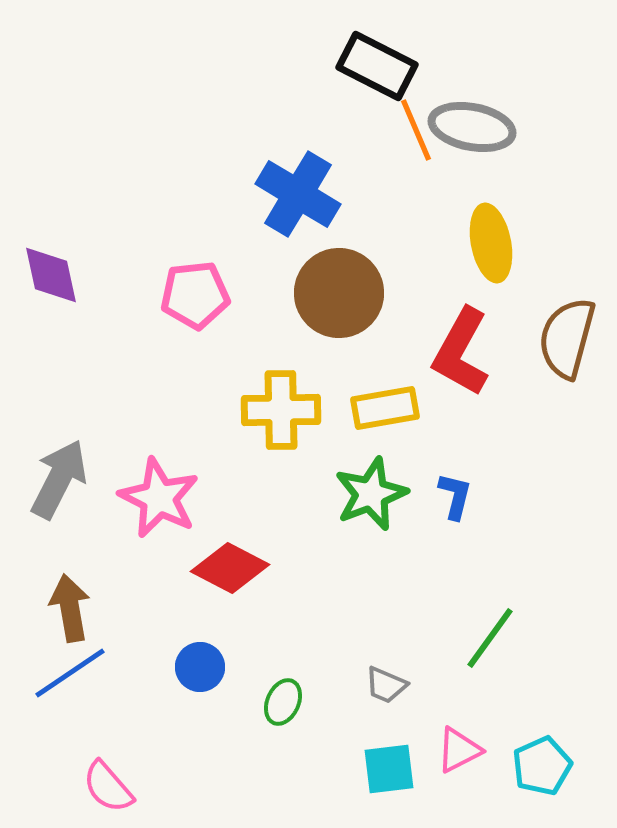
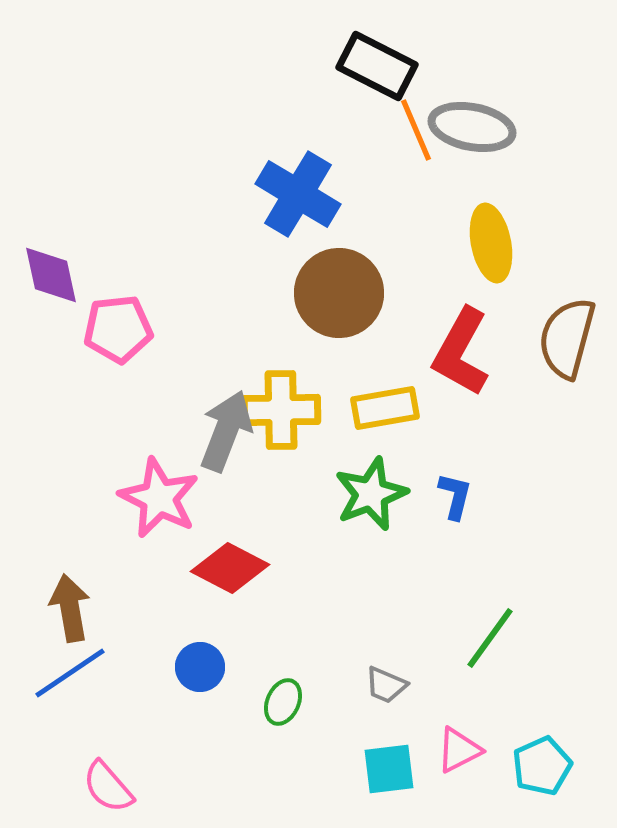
pink pentagon: moved 77 px left, 34 px down
gray arrow: moved 167 px right, 48 px up; rotated 6 degrees counterclockwise
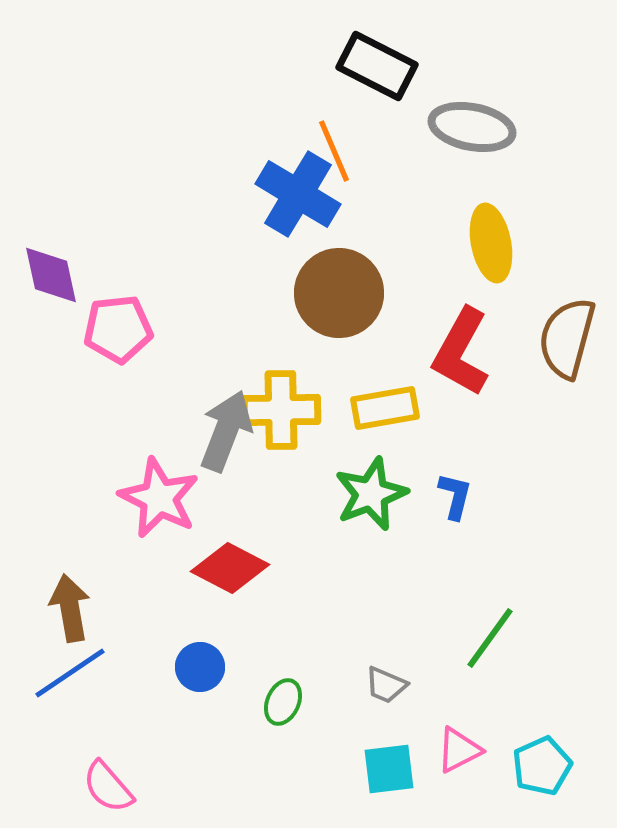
orange line: moved 82 px left, 21 px down
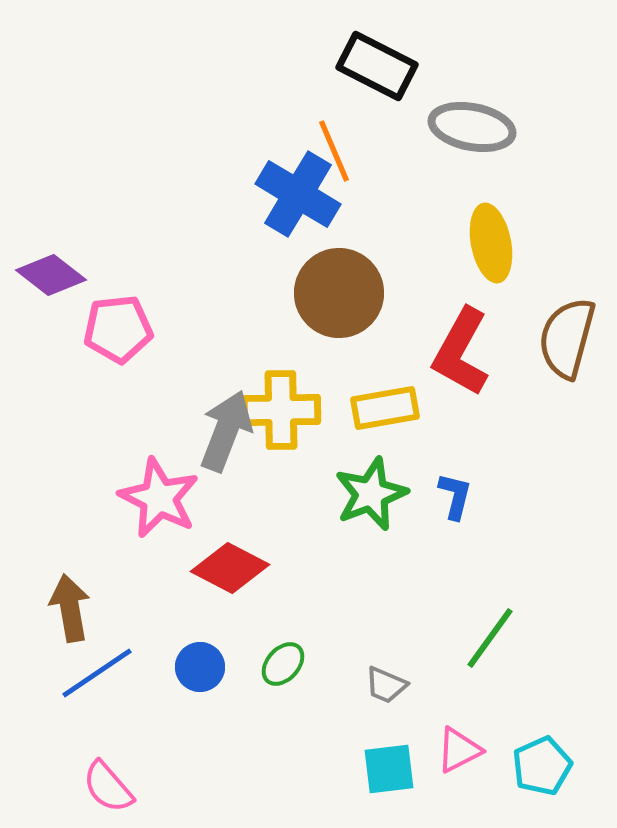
purple diamond: rotated 40 degrees counterclockwise
blue line: moved 27 px right
green ellipse: moved 38 px up; rotated 18 degrees clockwise
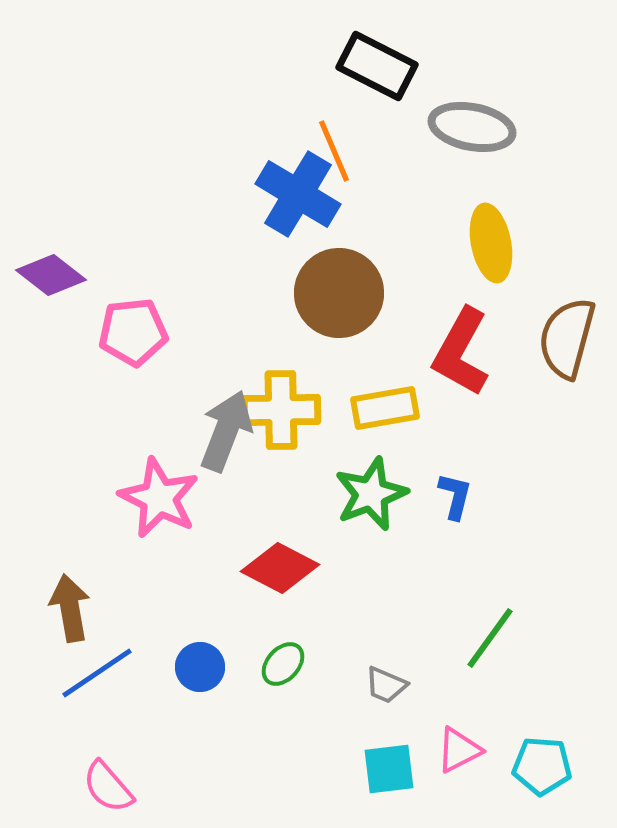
pink pentagon: moved 15 px right, 3 px down
red diamond: moved 50 px right
cyan pentagon: rotated 28 degrees clockwise
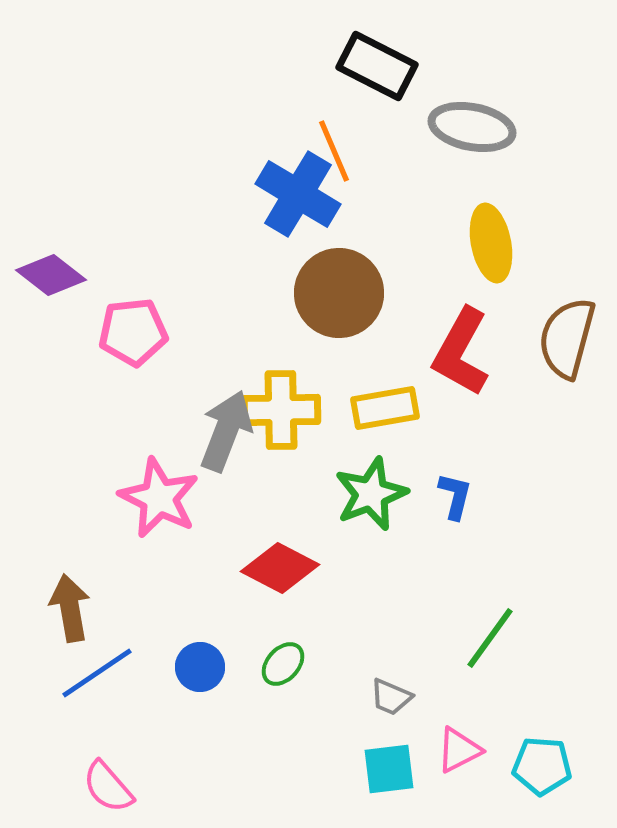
gray trapezoid: moved 5 px right, 12 px down
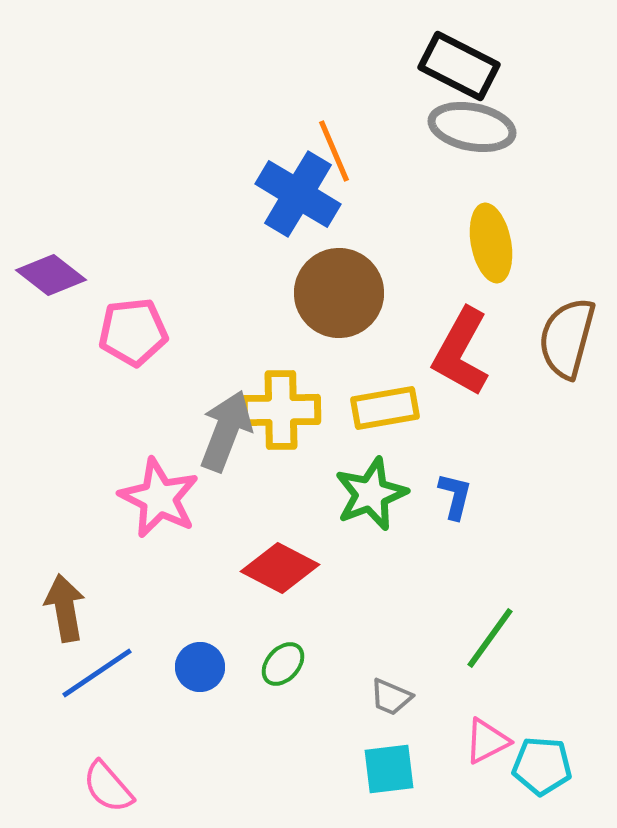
black rectangle: moved 82 px right
brown arrow: moved 5 px left
pink triangle: moved 28 px right, 9 px up
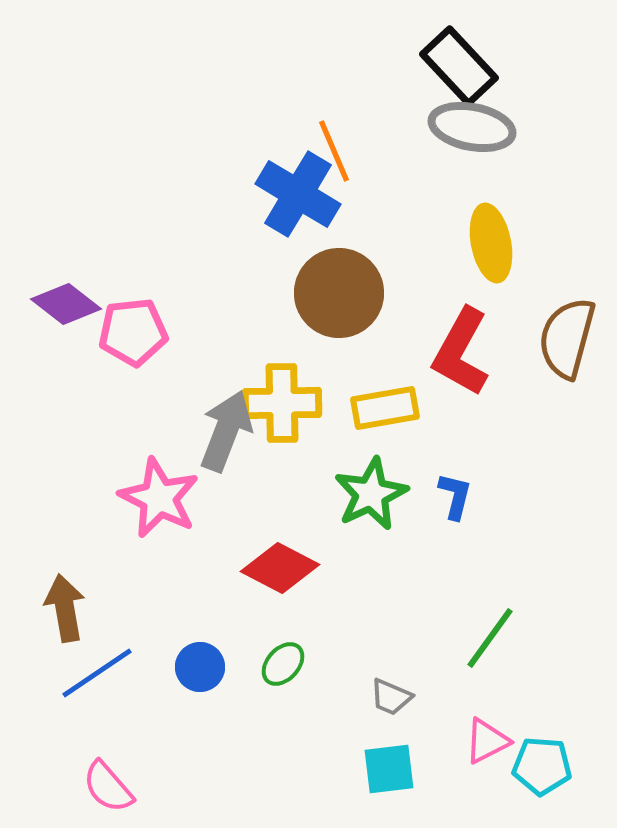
black rectangle: rotated 20 degrees clockwise
purple diamond: moved 15 px right, 29 px down
yellow cross: moved 1 px right, 7 px up
green star: rotated 4 degrees counterclockwise
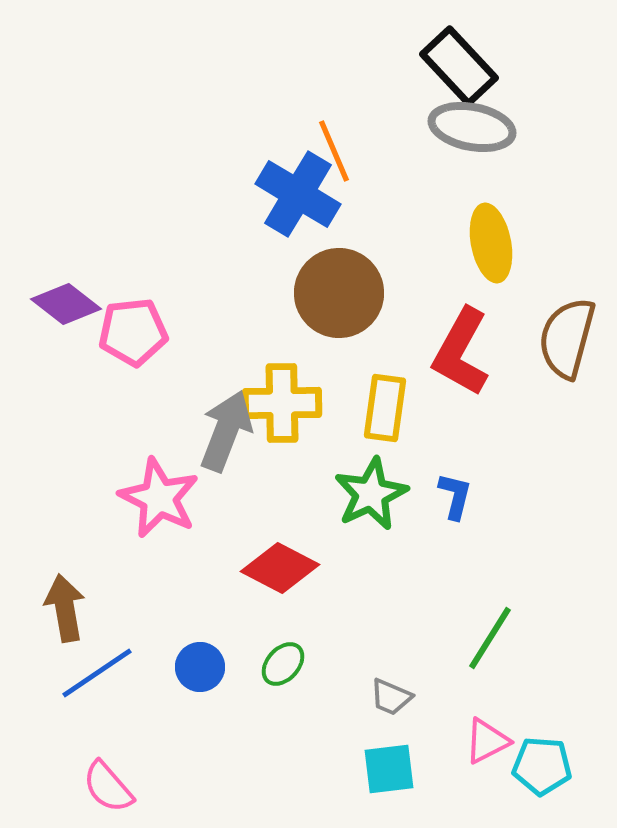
yellow rectangle: rotated 72 degrees counterclockwise
green line: rotated 4 degrees counterclockwise
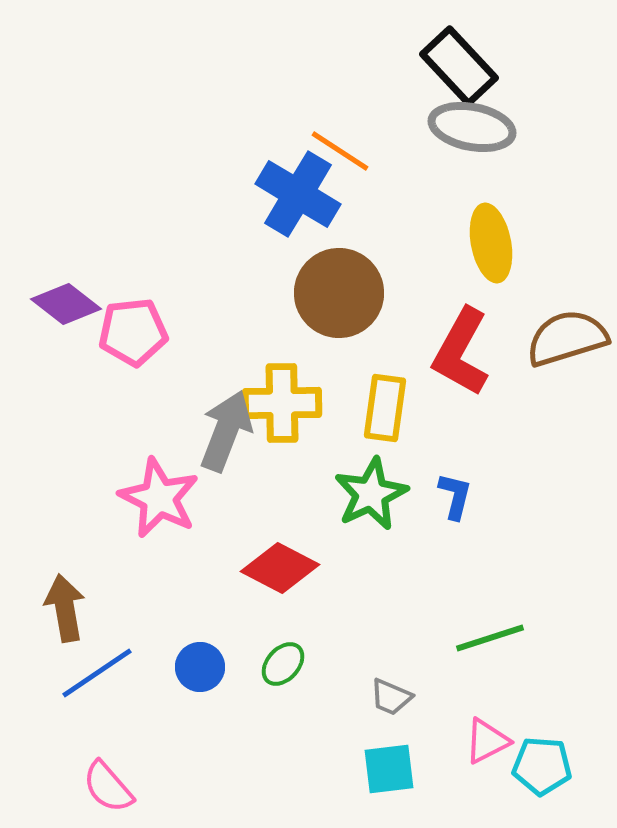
orange line: moved 6 px right; rotated 34 degrees counterclockwise
brown semicircle: rotated 58 degrees clockwise
green line: rotated 40 degrees clockwise
